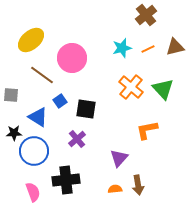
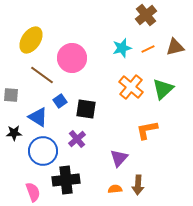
yellow ellipse: rotated 16 degrees counterclockwise
green triangle: rotated 30 degrees clockwise
blue circle: moved 9 px right
brown arrow: rotated 12 degrees clockwise
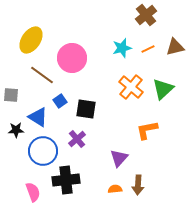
black star: moved 2 px right, 3 px up
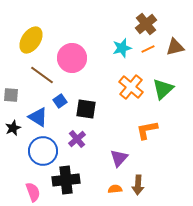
brown cross: moved 9 px down
black star: moved 3 px left, 2 px up; rotated 21 degrees counterclockwise
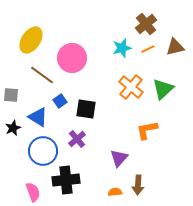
orange semicircle: moved 3 px down
